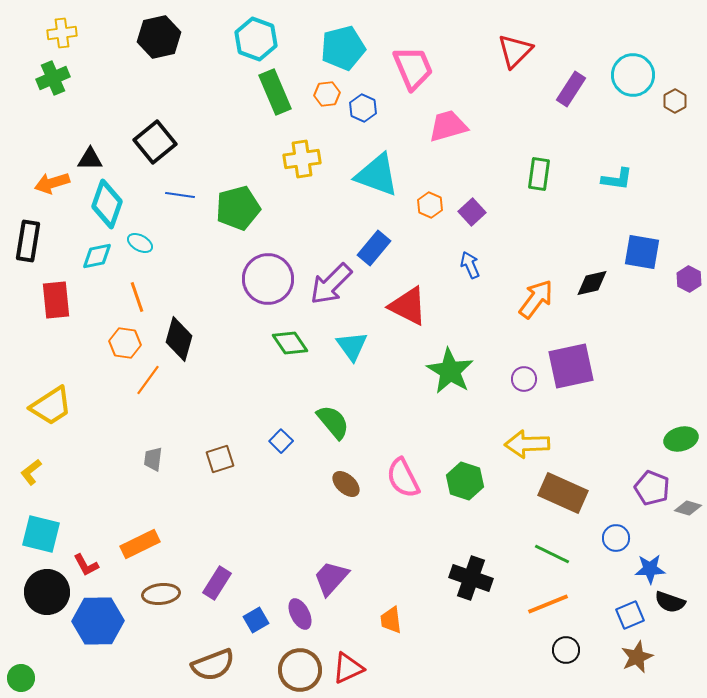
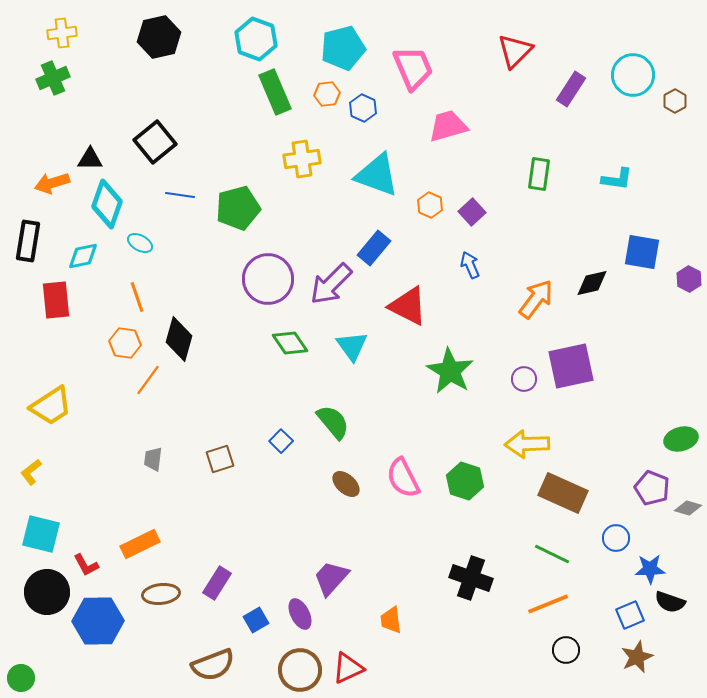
cyan diamond at (97, 256): moved 14 px left
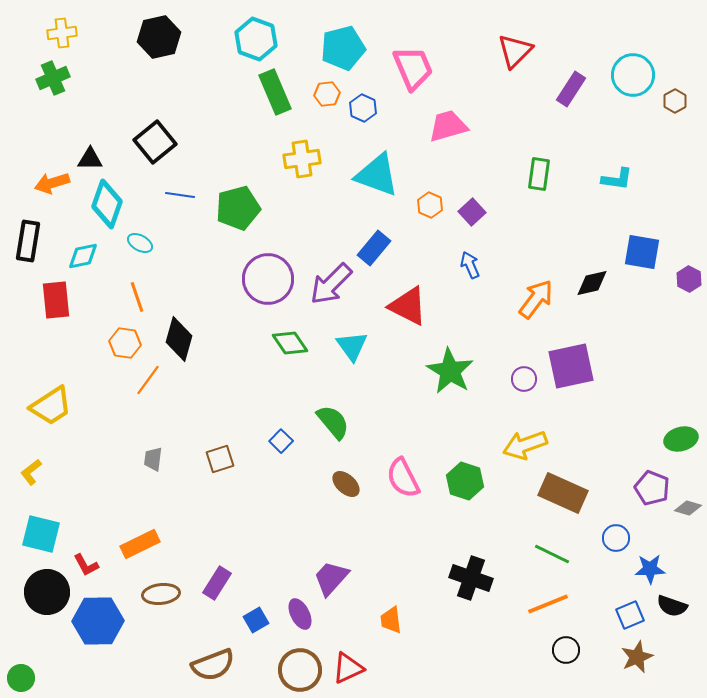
yellow arrow at (527, 444): moved 2 px left, 1 px down; rotated 18 degrees counterclockwise
black semicircle at (670, 602): moved 2 px right, 4 px down
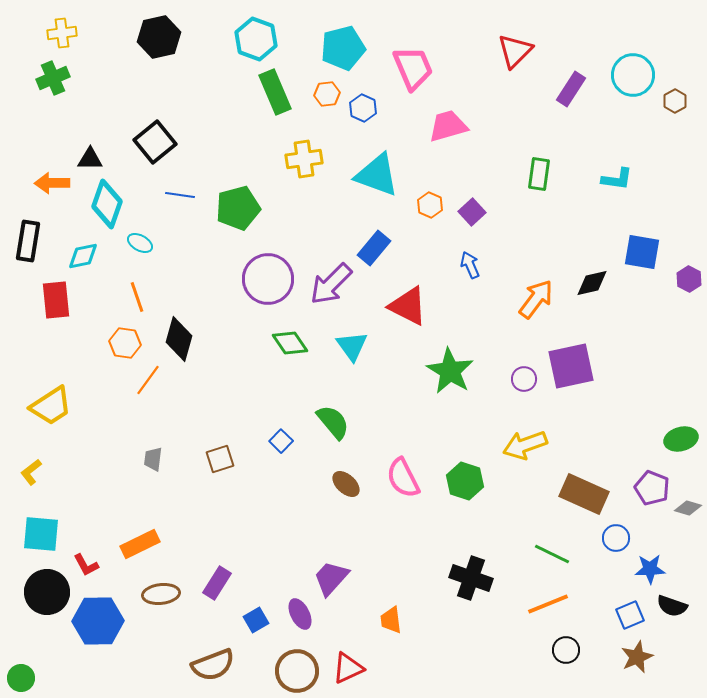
yellow cross at (302, 159): moved 2 px right
orange arrow at (52, 183): rotated 16 degrees clockwise
brown rectangle at (563, 493): moved 21 px right, 1 px down
cyan square at (41, 534): rotated 9 degrees counterclockwise
brown circle at (300, 670): moved 3 px left, 1 px down
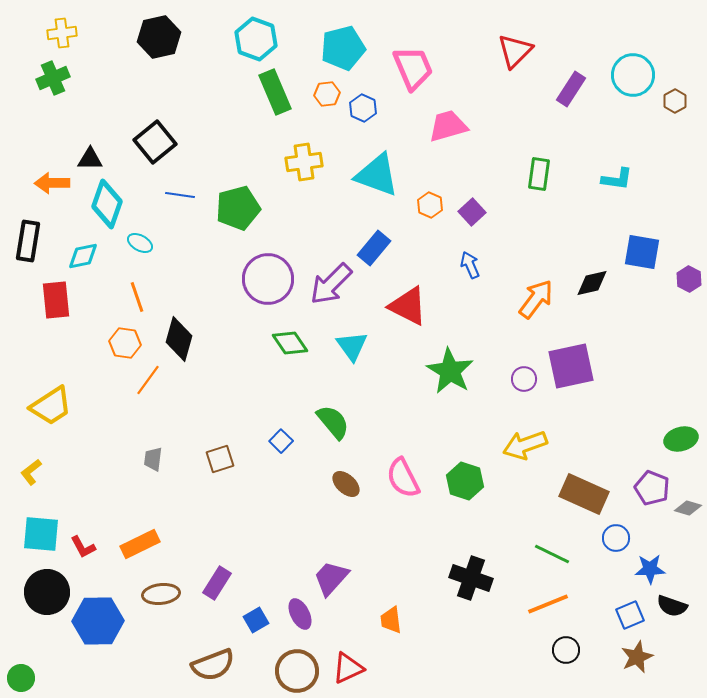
yellow cross at (304, 159): moved 3 px down
red L-shape at (86, 565): moved 3 px left, 18 px up
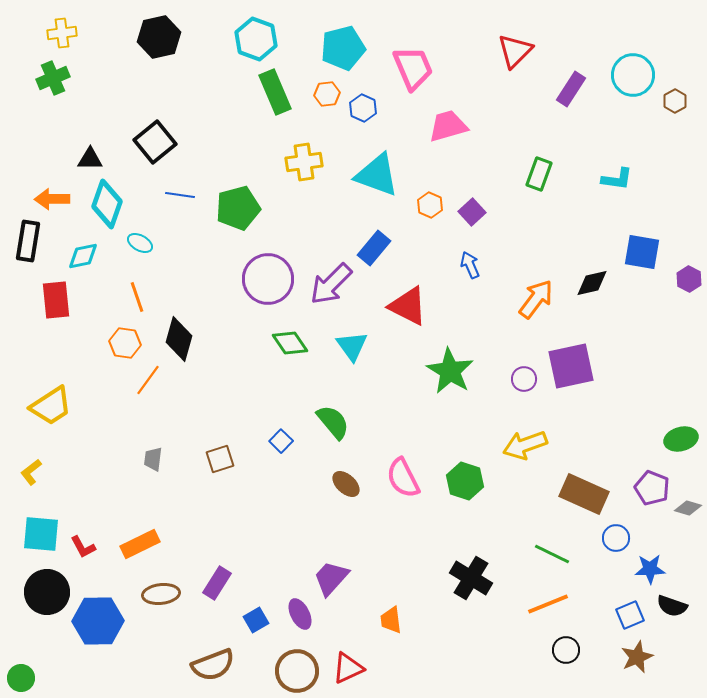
green rectangle at (539, 174): rotated 12 degrees clockwise
orange arrow at (52, 183): moved 16 px down
black cross at (471, 578): rotated 12 degrees clockwise
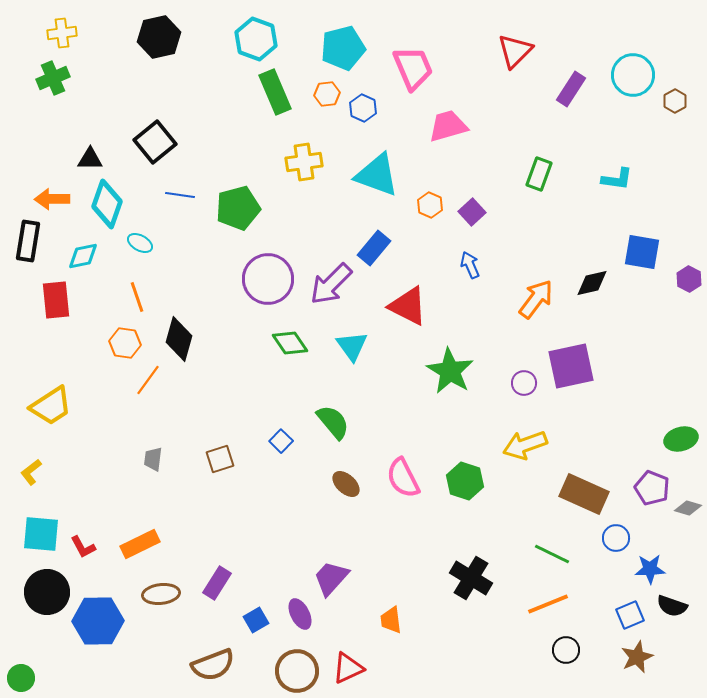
purple circle at (524, 379): moved 4 px down
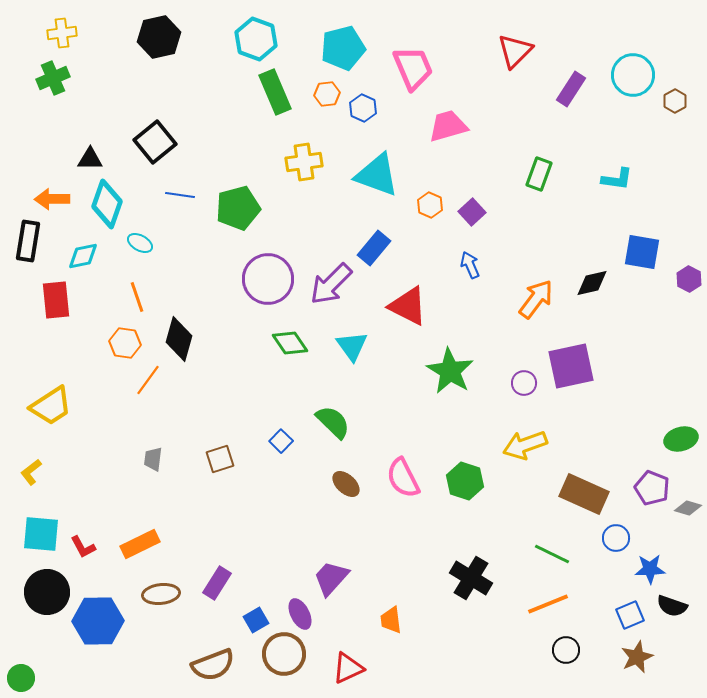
green semicircle at (333, 422): rotated 6 degrees counterclockwise
brown circle at (297, 671): moved 13 px left, 17 px up
